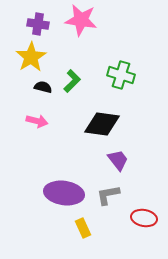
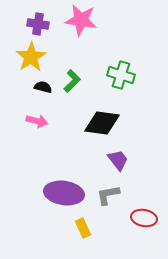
black diamond: moved 1 px up
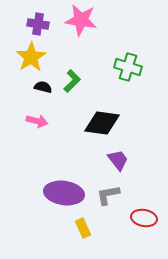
green cross: moved 7 px right, 8 px up
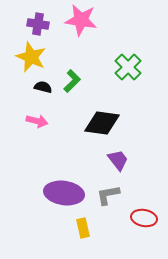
yellow star: rotated 16 degrees counterclockwise
green cross: rotated 28 degrees clockwise
yellow rectangle: rotated 12 degrees clockwise
